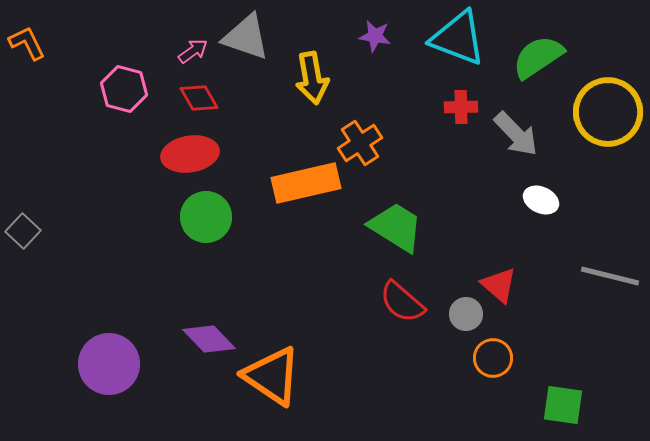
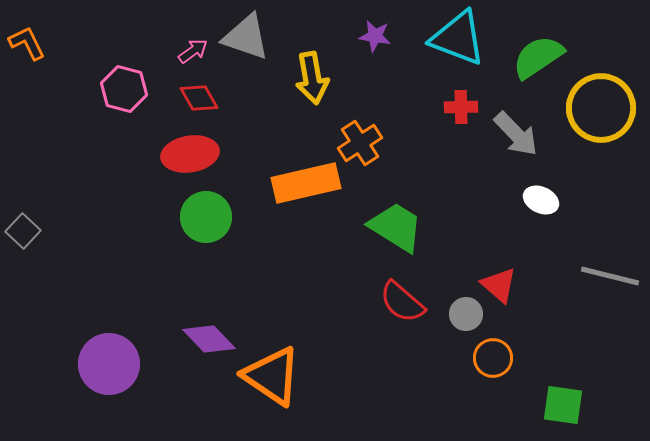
yellow circle: moved 7 px left, 4 px up
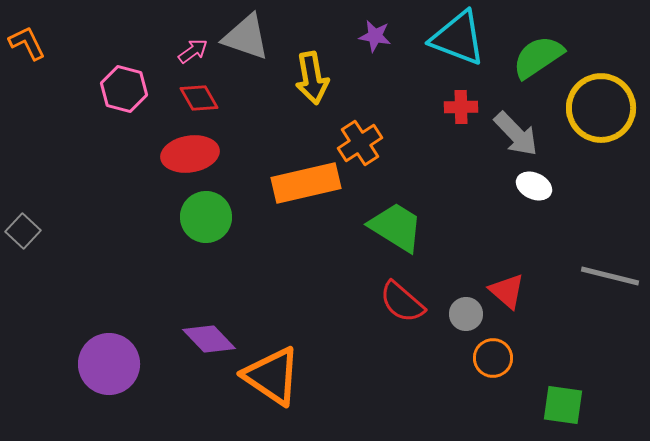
white ellipse: moved 7 px left, 14 px up
red triangle: moved 8 px right, 6 px down
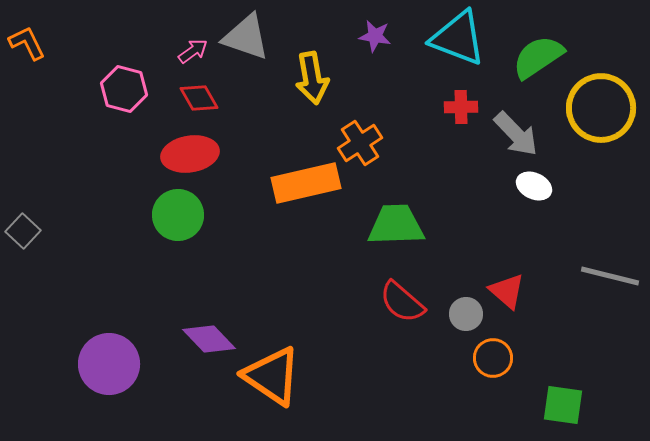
green circle: moved 28 px left, 2 px up
green trapezoid: moved 2 px up; rotated 34 degrees counterclockwise
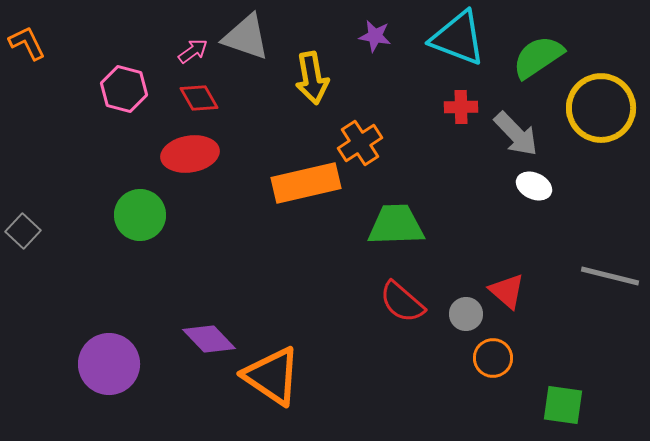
green circle: moved 38 px left
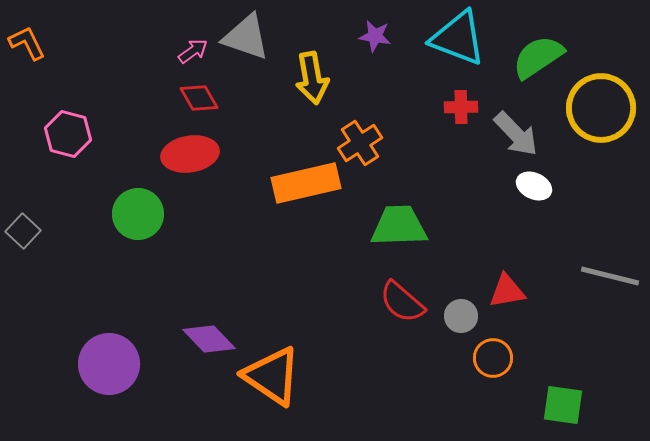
pink hexagon: moved 56 px left, 45 px down
green circle: moved 2 px left, 1 px up
green trapezoid: moved 3 px right, 1 px down
red triangle: rotated 51 degrees counterclockwise
gray circle: moved 5 px left, 2 px down
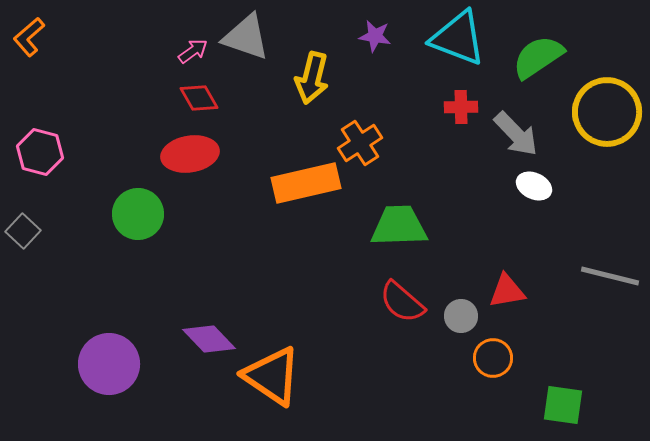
orange L-shape: moved 2 px right, 6 px up; rotated 105 degrees counterclockwise
yellow arrow: rotated 24 degrees clockwise
yellow circle: moved 6 px right, 4 px down
pink hexagon: moved 28 px left, 18 px down
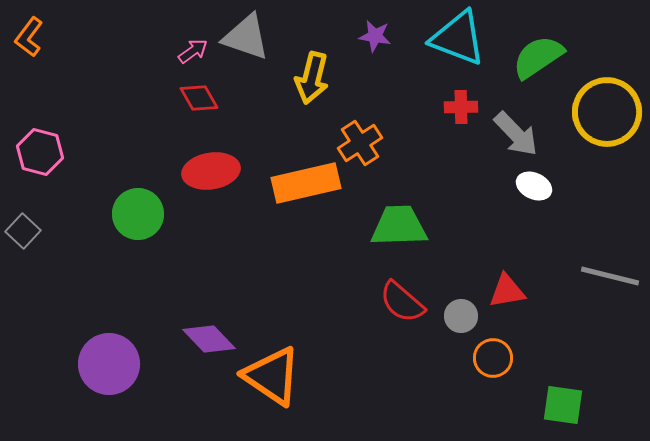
orange L-shape: rotated 12 degrees counterclockwise
red ellipse: moved 21 px right, 17 px down
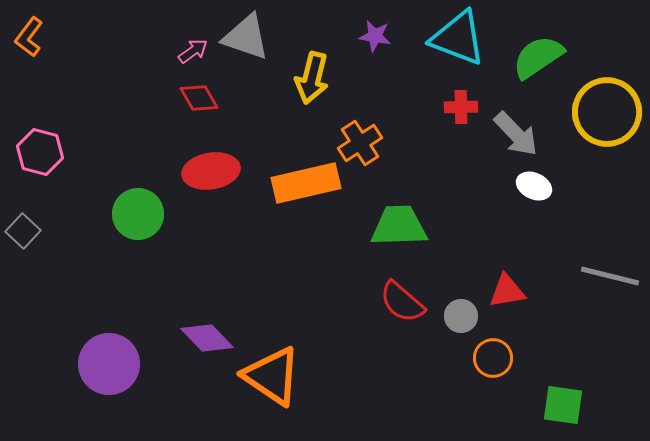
purple diamond: moved 2 px left, 1 px up
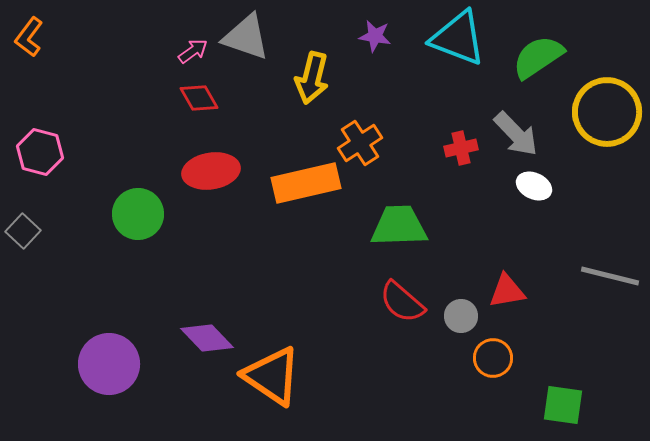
red cross: moved 41 px down; rotated 12 degrees counterclockwise
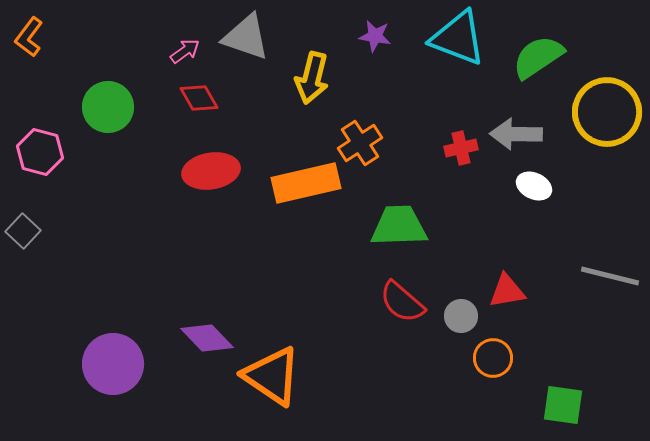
pink arrow: moved 8 px left
gray arrow: rotated 135 degrees clockwise
green circle: moved 30 px left, 107 px up
purple circle: moved 4 px right
